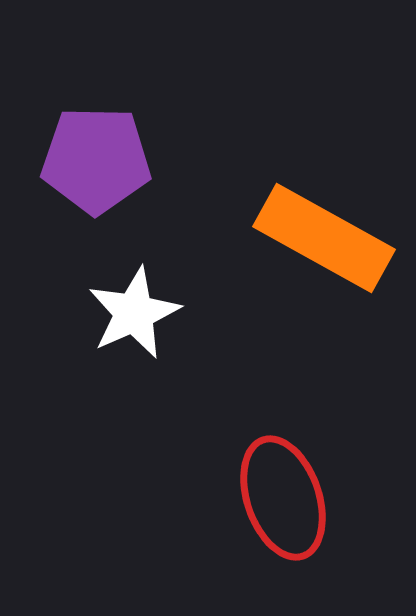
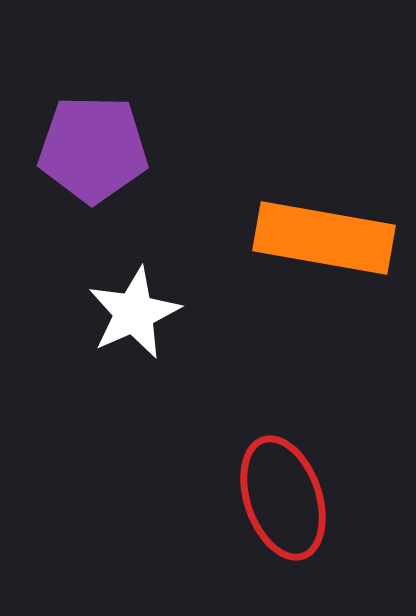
purple pentagon: moved 3 px left, 11 px up
orange rectangle: rotated 19 degrees counterclockwise
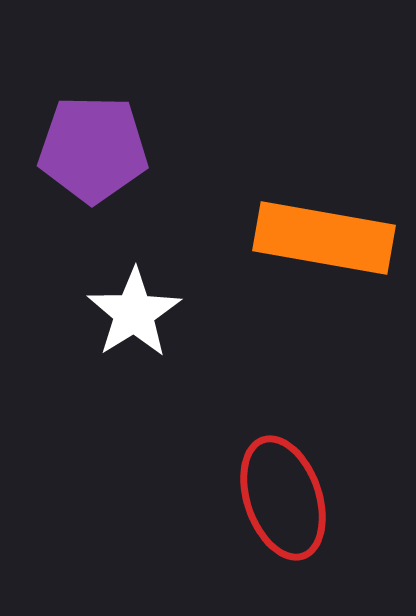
white star: rotated 8 degrees counterclockwise
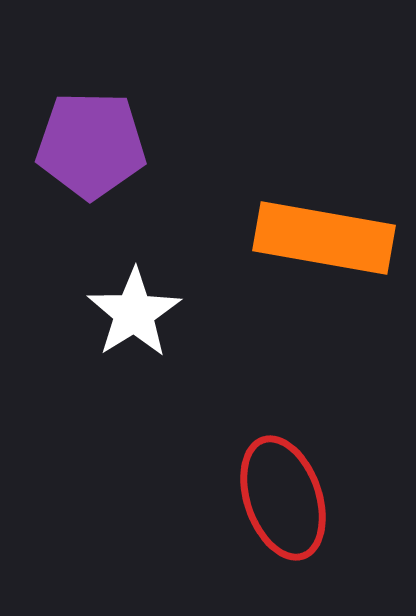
purple pentagon: moved 2 px left, 4 px up
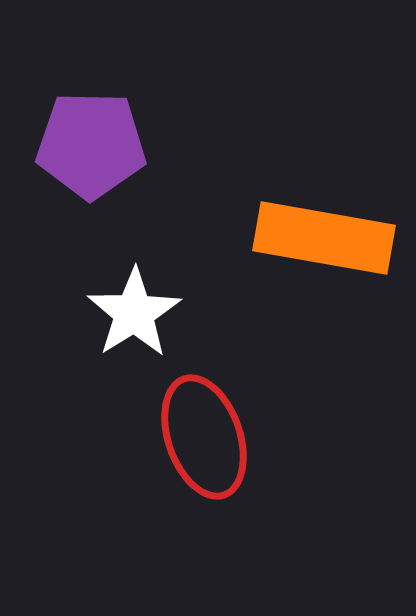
red ellipse: moved 79 px left, 61 px up
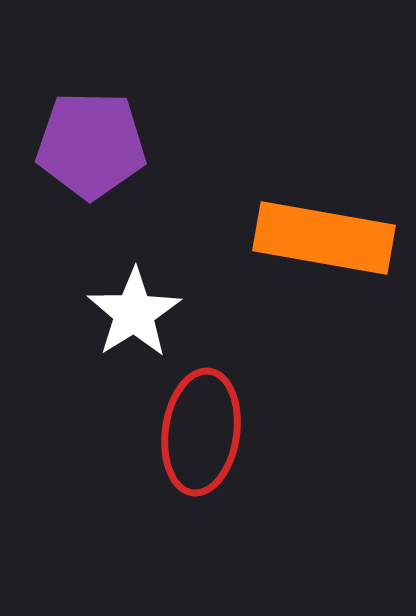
red ellipse: moved 3 px left, 5 px up; rotated 27 degrees clockwise
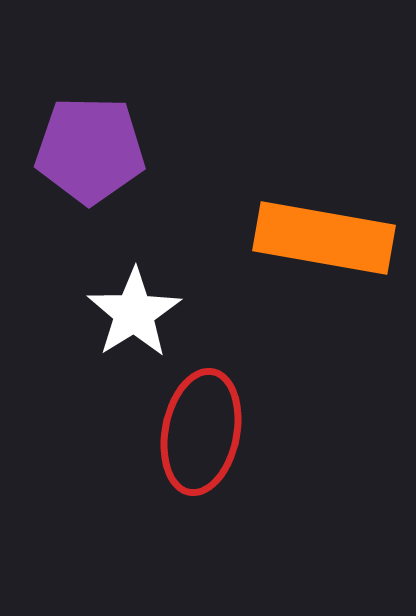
purple pentagon: moved 1 px left, 5 px down
red ellipse: rotated 3 degrees clockwise
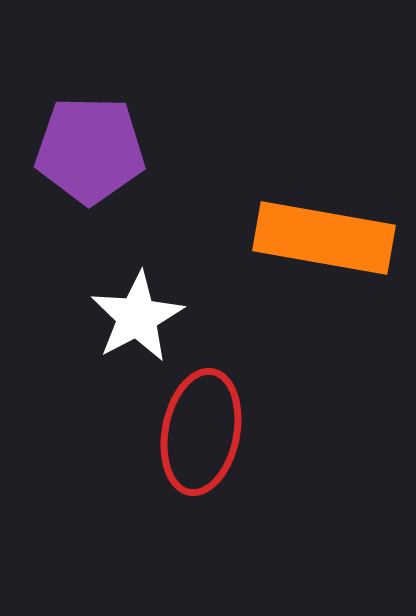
white star: moved 3 px right, 4 px down; rotated 4 degrees clockwise
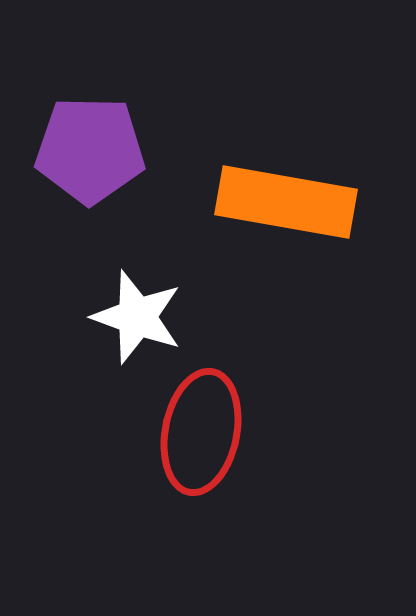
orange rectangle: moved 38 px left, 36 px up
white star: rotated 24 degrees counterclockwise
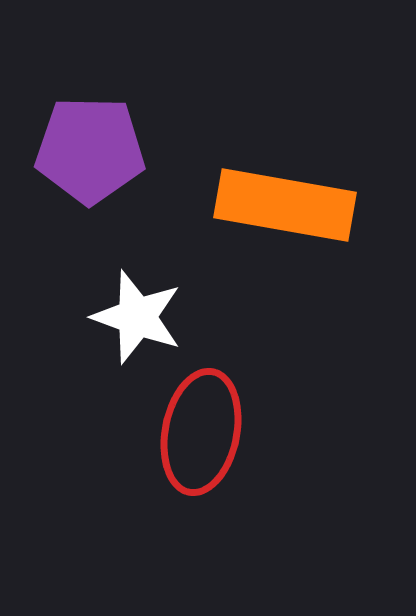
orange rectangle: moved 1 px left, 3 px down
